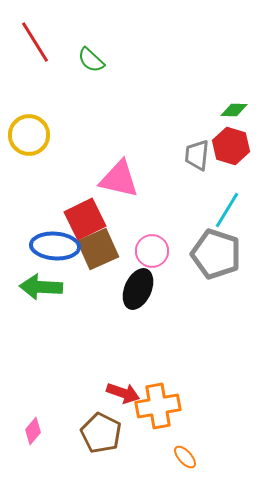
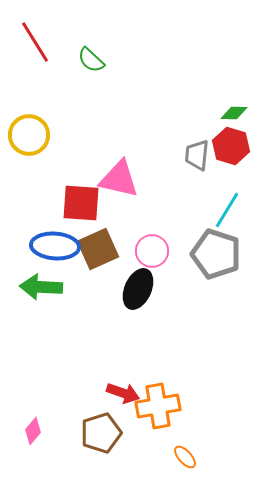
green diamond: moved 3 px down
red square: moved 4 px left, 16 px up; rotated 30 degrees clockwise
brown pentagon: rotated 27 degrees clockwise
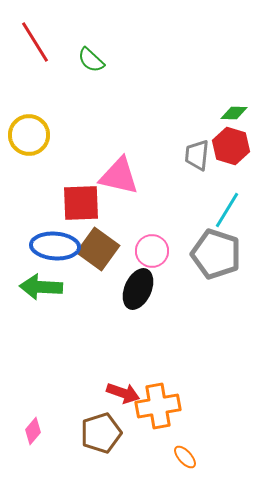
pink triangle: moved 3 px up
red square: rotated 6 degrees counterclockwise
brown square: rotated 30 degrees counterclockwise
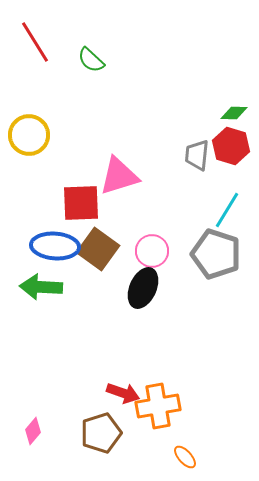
pink triangle: rotated 30 degrees counterclockwise
black ellipse: moved 5 px right, 1 px up
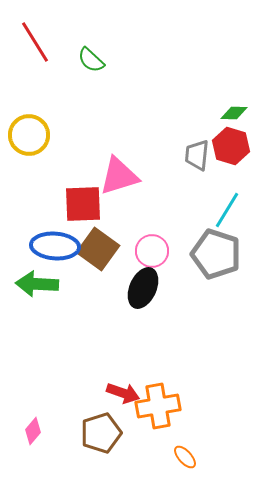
red square: moved 2 px right, 1 px down
green arrow: moved 4 px left, 3 px up
